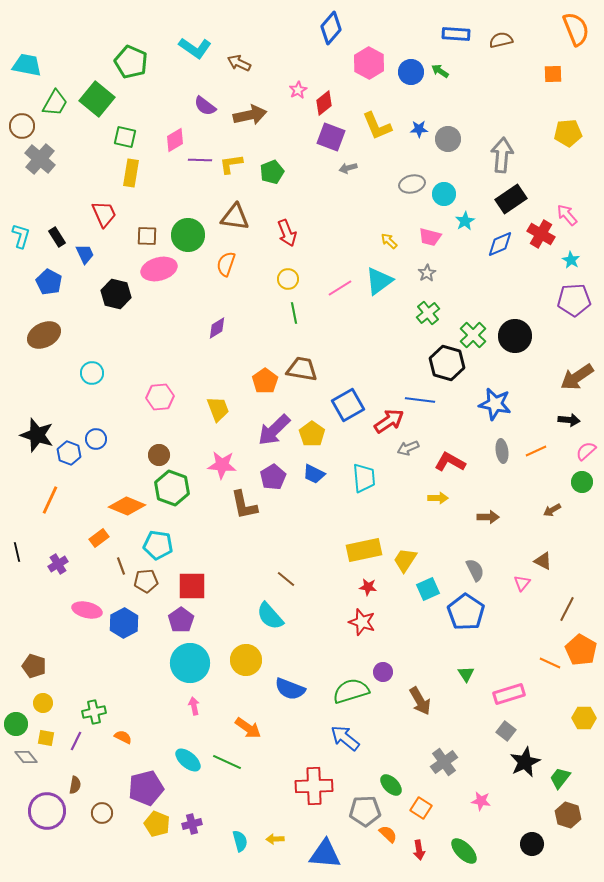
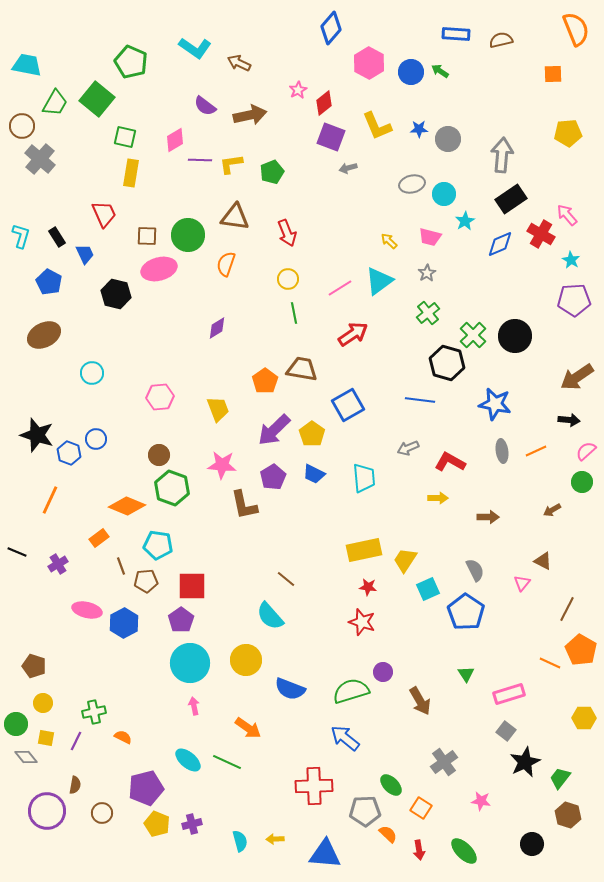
red arrow at (389, 421): moved 36 px left, 87 px up
black line at (17, 552): rotated 54 degrees counterclockwise
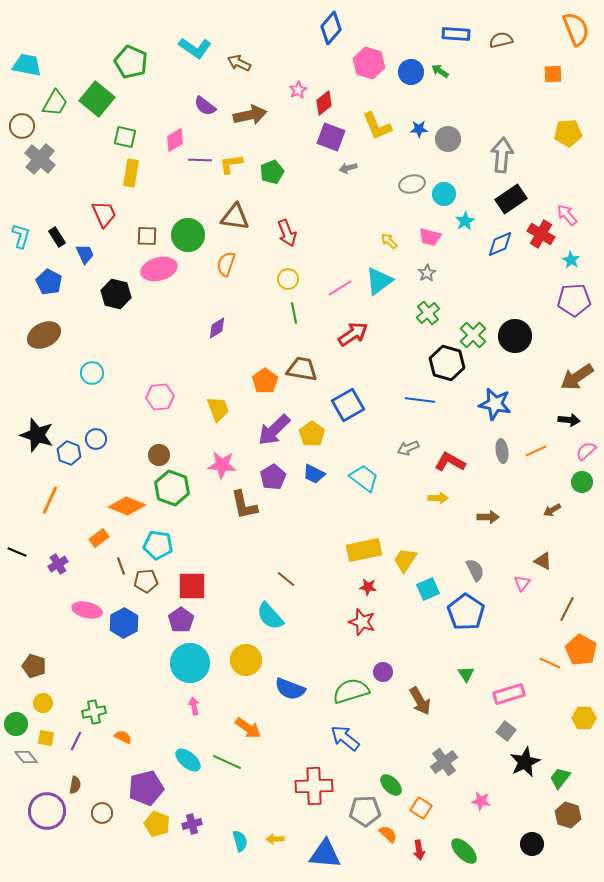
pink hexagon at (369, 63): rotated 12 degrees counterclockwise
cyan trapezoid at (364, 478): rotated 48 degrees counterclockwise
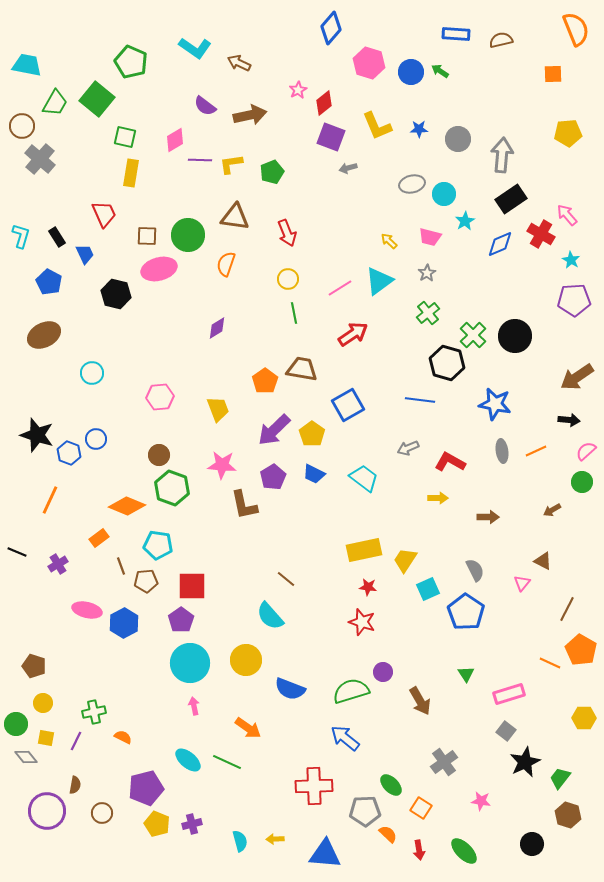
gray circle at (448, 139): moved 10 px right
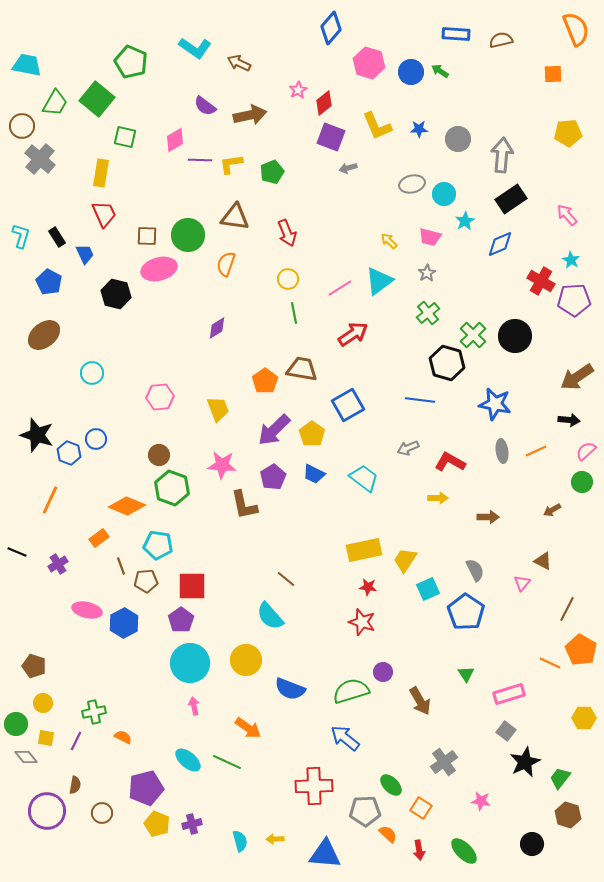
yellow rectangle at (131, 173): moved 30 px left
red cross at (541, 234): moved 47 px down
brown ellipse at (44, 335): rotated 12 degrees counterclockwise
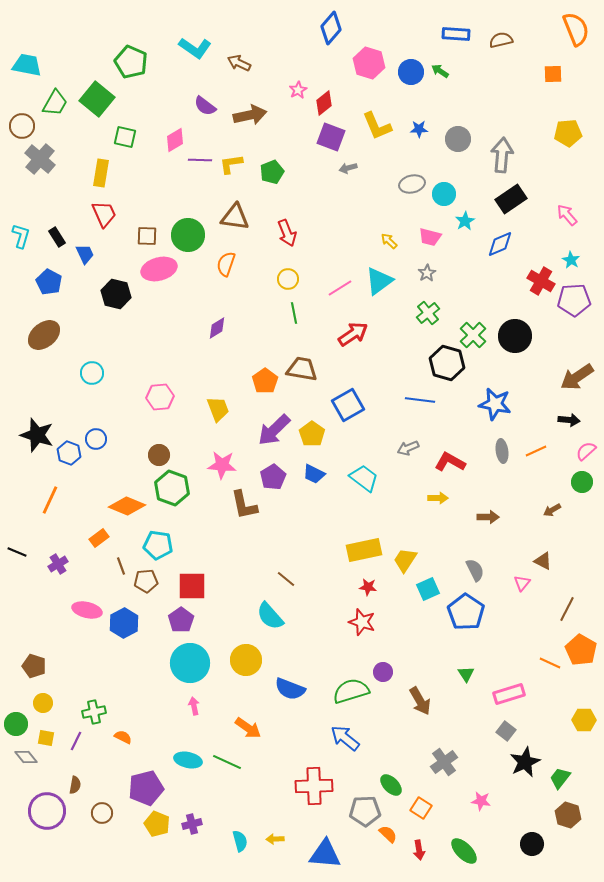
yellow hexagon at (584, 718): moved 2 px down
cyan ellipse at (188, 760): rotated 28 degrees counterclockwise
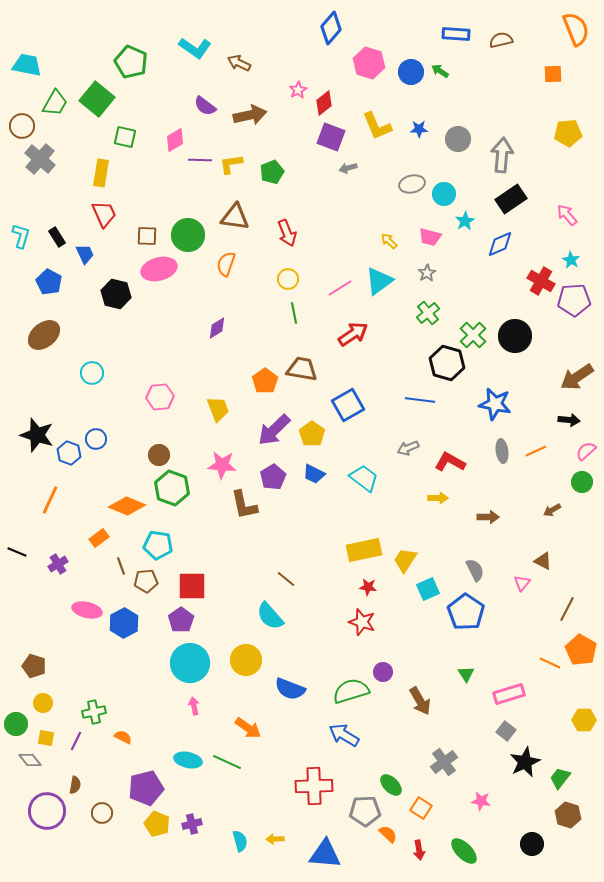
blue arrow at (345, 738): moved 1 px left, 3 px up; rotated 8 degrees counterclockwise
gray diamond at (26, 757): moved 4 px right, 3 px down
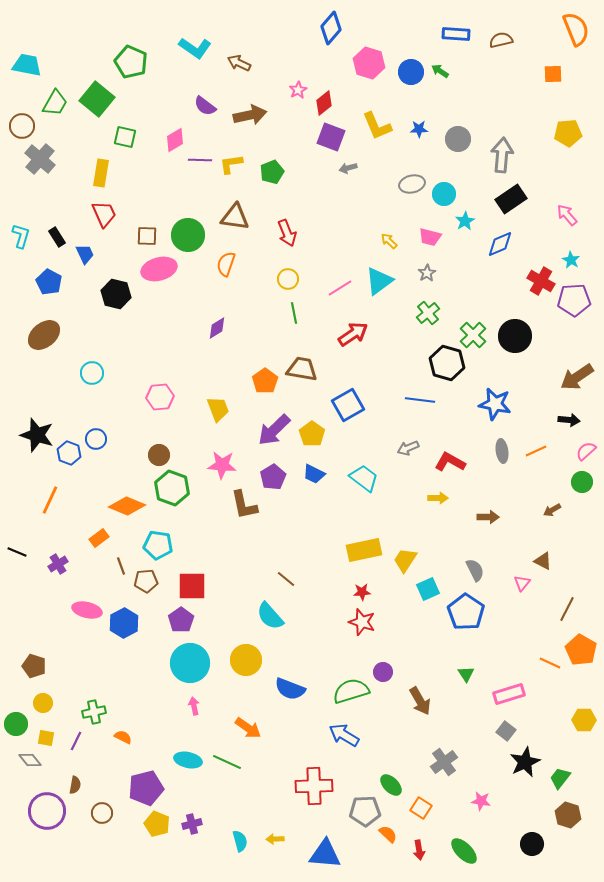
red star at (368, 587): moved 6 px left, 5 px down; rotated 12 degrees counterclockwise
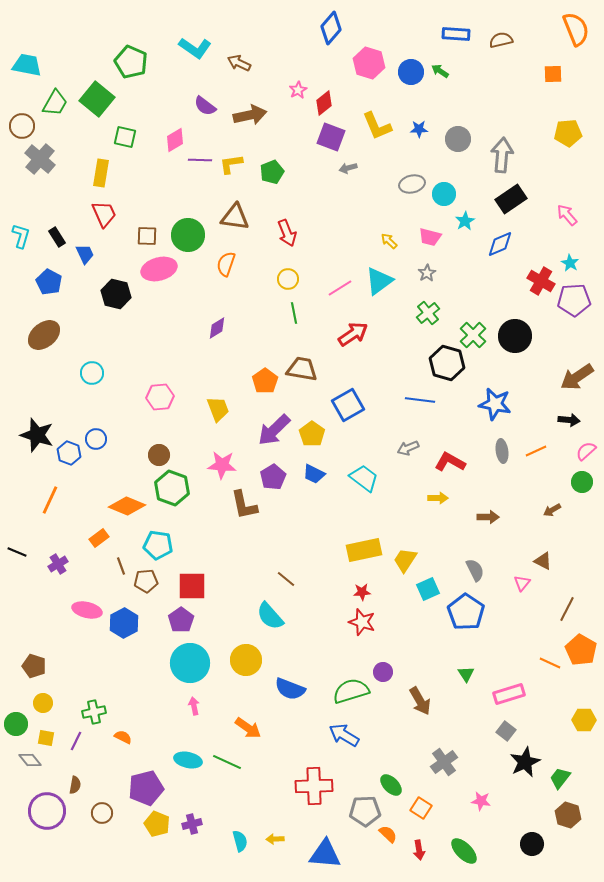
cyan star at (571, 260): moved 1 px left, 3 px down
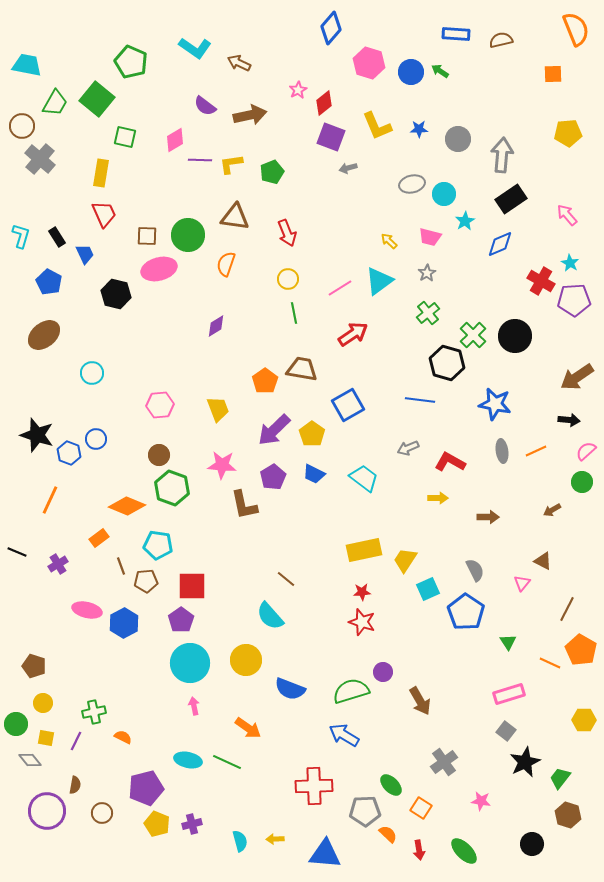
purple diamond at (217, 328): moved 1 px left, 2 px up
pink hexagon at (160, 397): moved 8 px down
green triangle at (466, 674): moved 42 px right, 32 px up
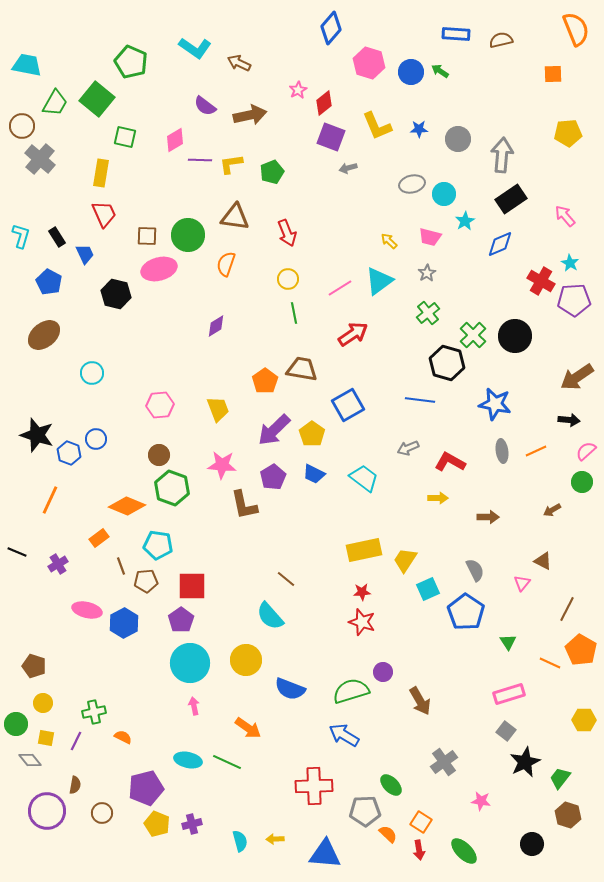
pink arrow at (567, 215): moved 2 px left, 1 px down
orange square at (421, 808): moved 14 px down
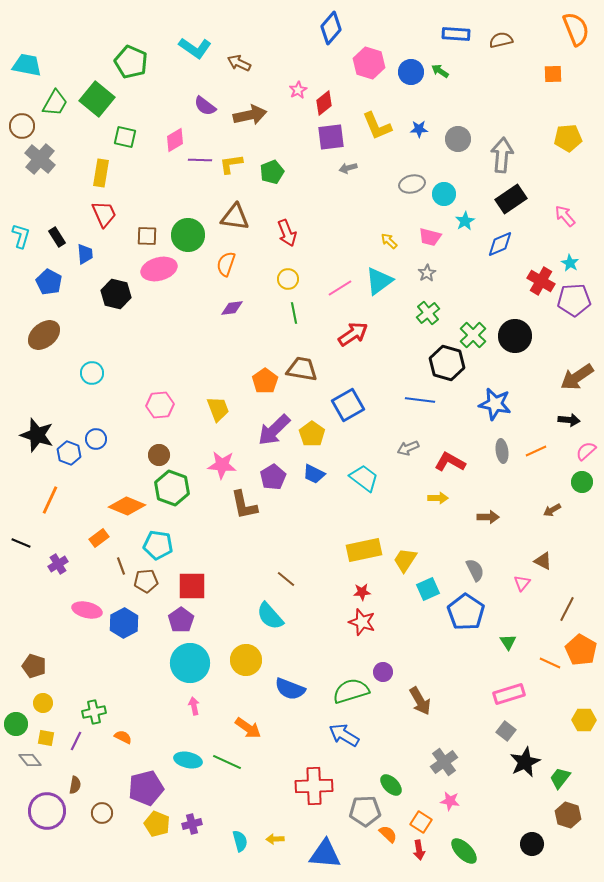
yellow pentagon at (568, 133): moved 5 px down
purple square at (331, 137): rotated 28 degrees counterclockwise
blue trapezoid at (85, 254): rotated 20 degrees clockwise
purple diamond at (216, 326): moved 16 px right, 18 px up; rotated 25 degrees clockwise
black line at (17, 552): moved 4 px right, 9 px up
pink star at (481, 801): moved 31 px left
